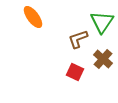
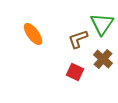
orange ellipse: moved 17 px down
green triangle: moved 2 px down
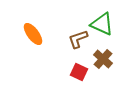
green triangle: rotated 40 degrees counterclockwise
red square: moved 4 px right
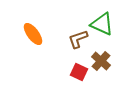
brown cross: moved 2 px left, 2 px down
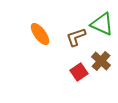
orange ellipse: moved 7 px right
brown L-shape: moved 2 px left, 2 px up
red square: rotated 30 degrees clockwise
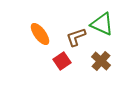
red square: moved 17 px left, 11 px up
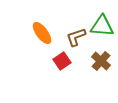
green triangle: moved 2 px down; rotated 20 degrees counterclockwise
orange ellipse: moved 2 px right, 1 px up
